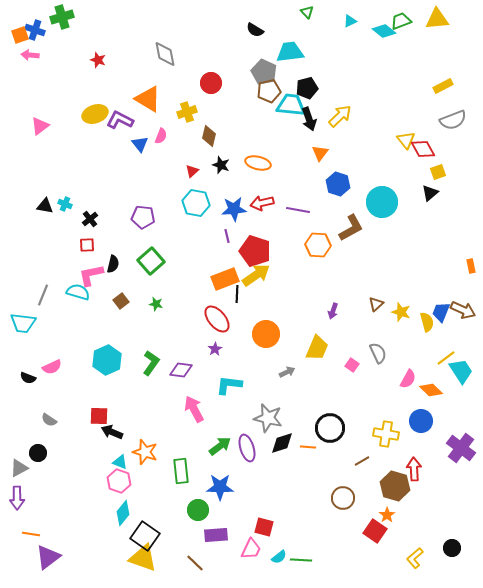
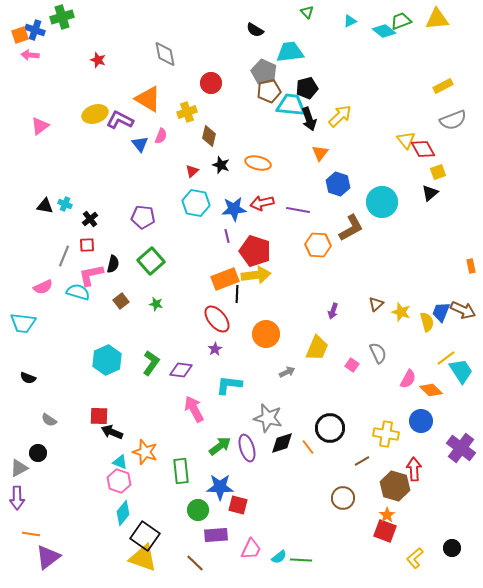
yellow arrow at (256, 275): rotated 28 degrees clockwise
gray line at (43, 295): moved 21 px right, 39 px up
pink semicircle at (52, 367): moved 9 px left, 80 px up
orange line at (308, 447): rotated 49 degrees clockwise
red square at (264, 527): moved 26 px left, 22 px up
red square at (375, 531): moved 10 px right; rotated 15 degrees counterclockwise
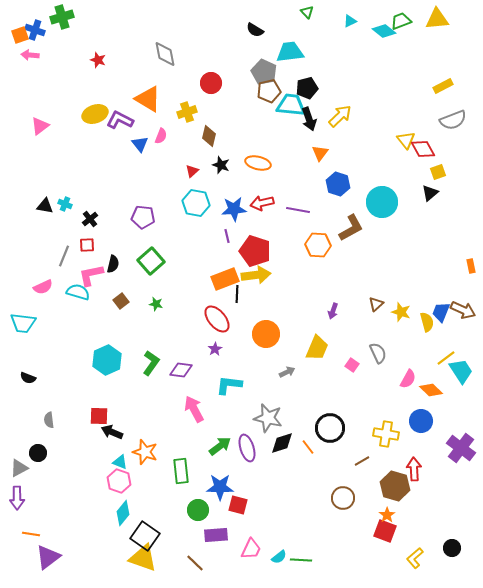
gray semicircle at (49, 420): rotated 49 degrees clockwise
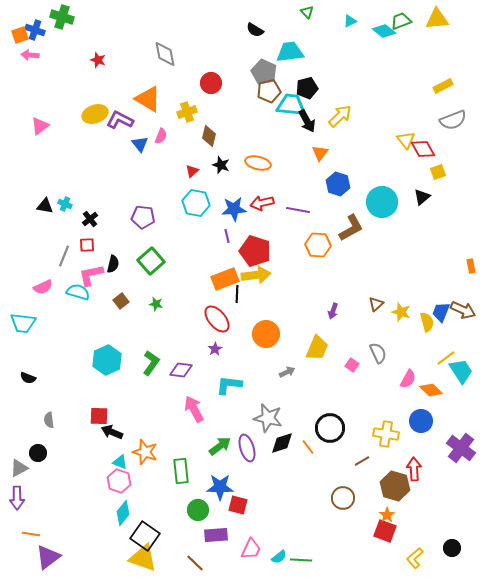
green cross at (62, 17): rotated 35 degrees clockwise
black arrow at (309, 119): moved 2 px left, 2 px down; rotated 10 degrees counterclockwise
black triangle at (430, 193): moved 8 px left, 4 px down
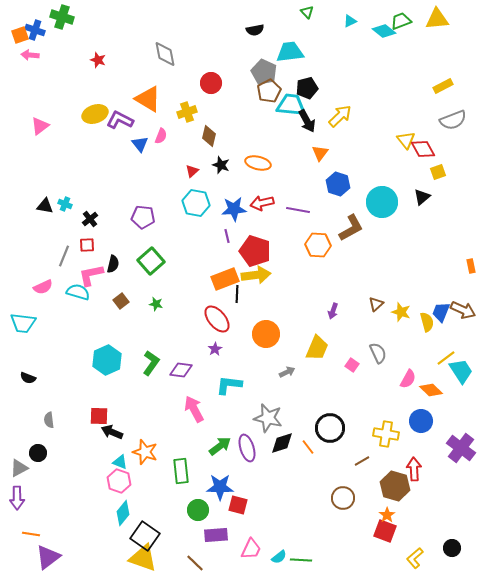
black semicircle at (255, 30): rotated 42 degrees counterclockwise
brown pentagon at (269, 91): rotated 15 degrees counterclockwise
